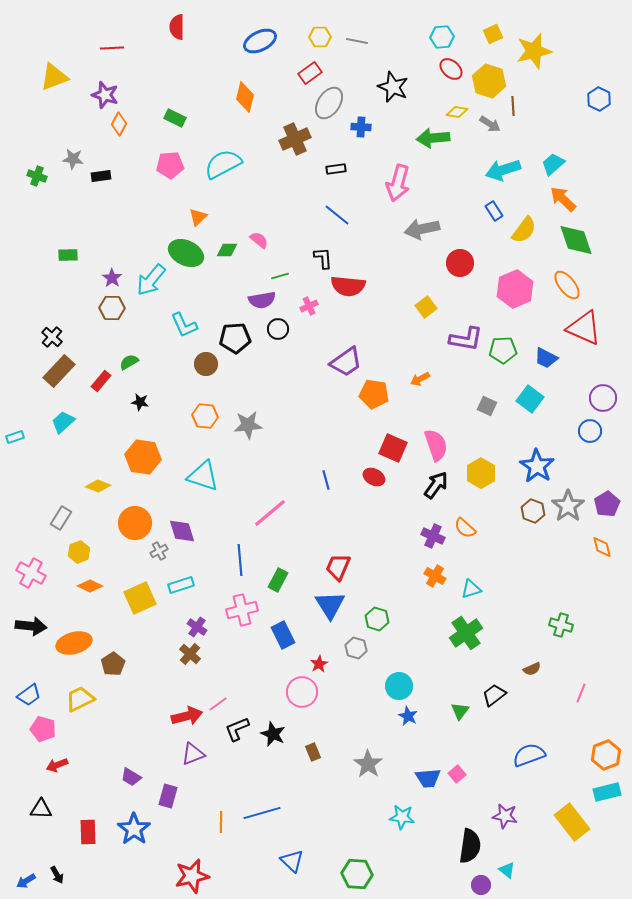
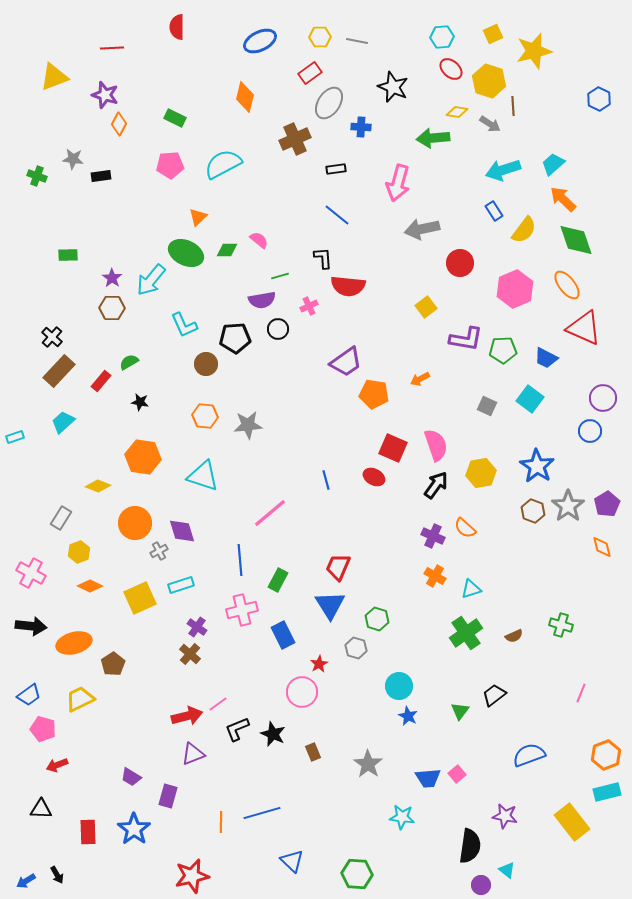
yellow hexagon at (481, 473): rotated 20 degrees clockwise
brown semicircle at (532, 669): moved 18 px left, 33 px up
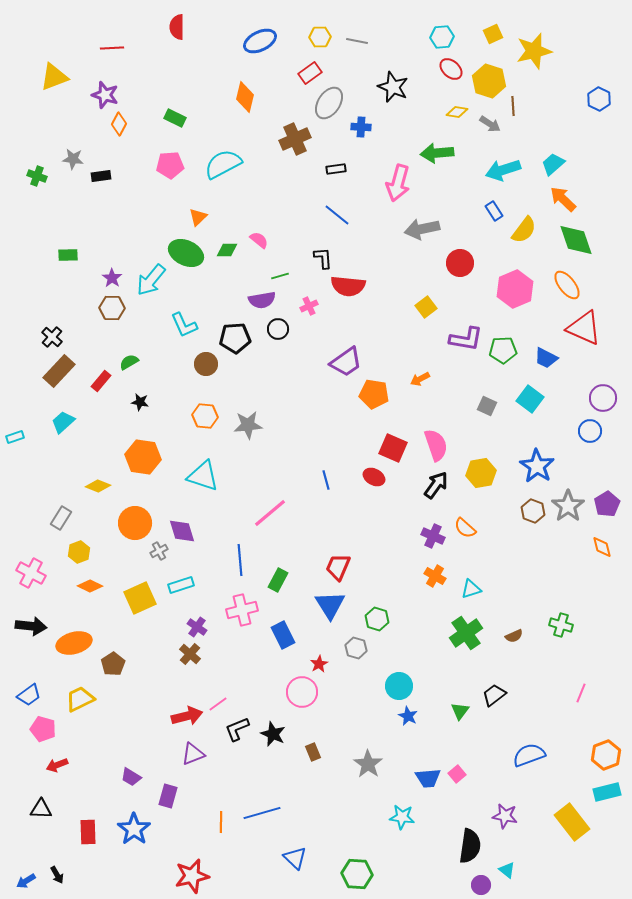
green arrow at (433, 138): moved 4 px right, 15 px down
blue triangle at (292, 861): moved 3 px right, 3 px up
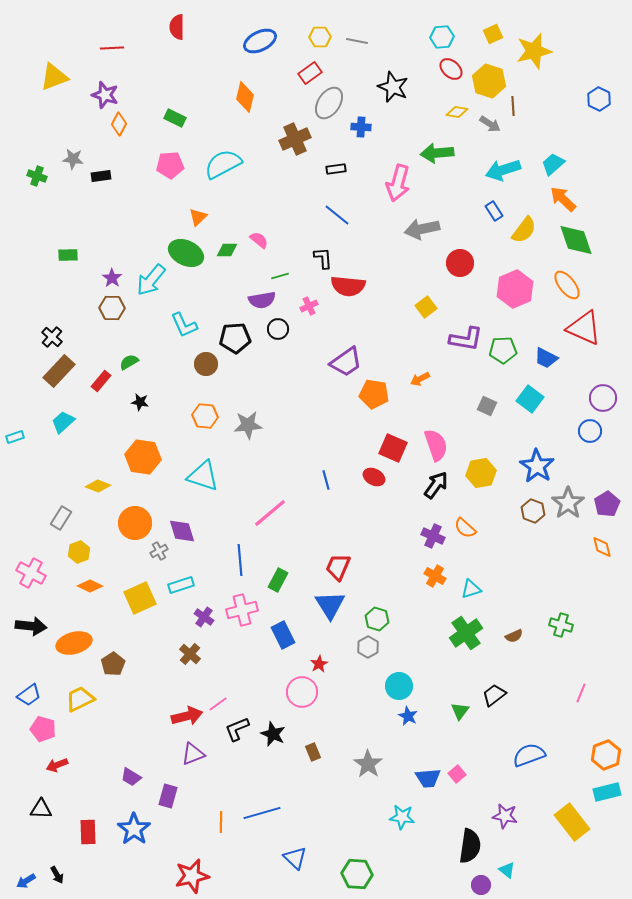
gray star at (568, 506): moved 3 px up
purple cross at (197, 627): moved 7 px right, 10 px up
gray hexagon at (356, 648): moved 12 px right, 1 px up; rotated 15 degrees clockwise
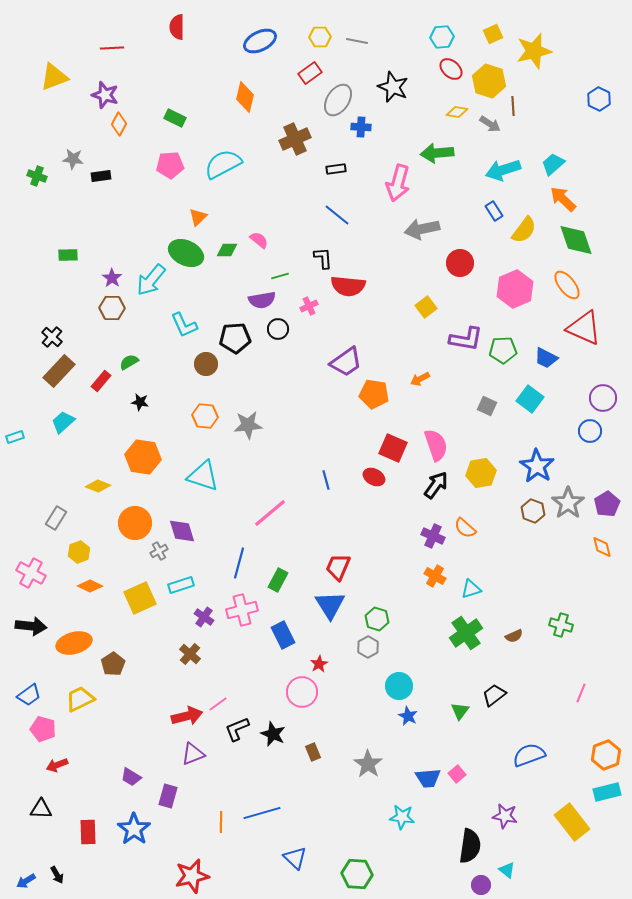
gray ellipse at (329, 103): moved 9 px right, 3 px up
gray rectangle at (61, 518): moved 5 px left
blue line at (240, 560): moved 1 px left, 3 px down; rotated 20 degrees clockwise
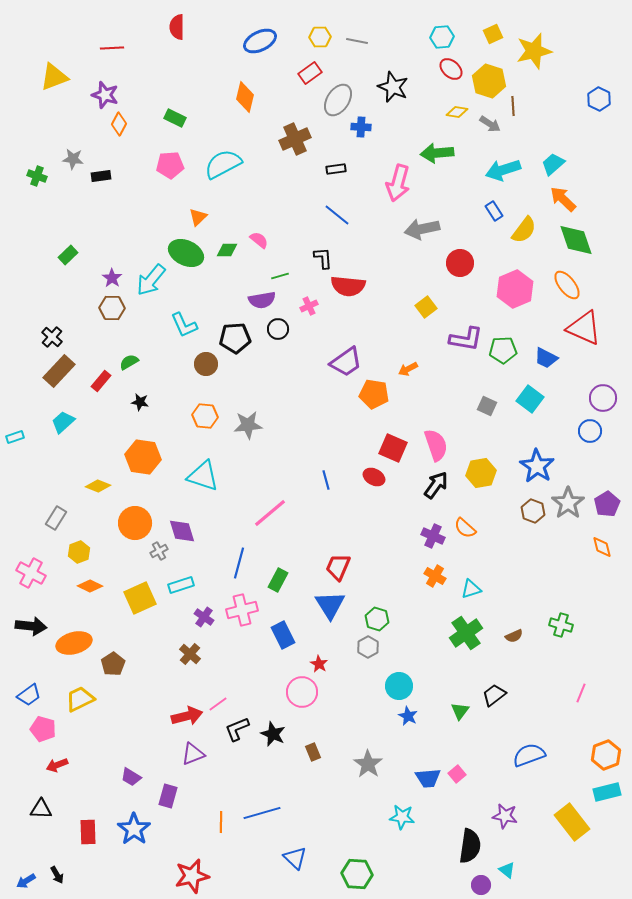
green rectangle at (68, 255): rotated 42 degrees counterclockwise
orange arrow at (420, 379): moved 12 px left, 10 px up
red star at (319, 664): rotated 12 degrees counterclockwise
